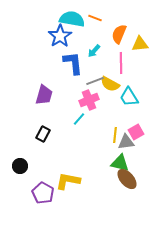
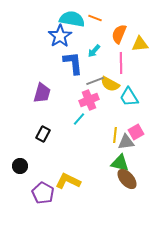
purple trapezoid: moved 2 px left, 2 px up
yellow L-shape: rotated 15 degrees clockwise
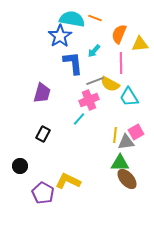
green triangle: rotated 12 degrees counterclockwise
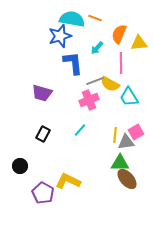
blue star: rotated 15 degrees clockwise
yellow triangle: moved 1 px left, 1 px up
cyan arrow: moved 3 px right, 3 px up
purple trapezoid: rotated 90 degrees clockwise
cyan line: moved 1 px right, 11 px down
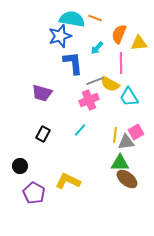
brown ellipse: rotated 10 degrees counterclockwise
purple pentagon: moved 9 px left
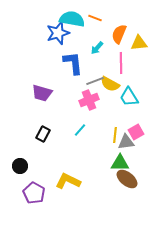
blue star: moved 2 px left, 3 px up
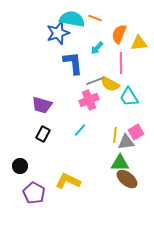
purple trapezoid: moved 12 px down
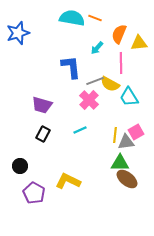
cyan semicircle: moved 1 px up
blue star: moved 40 px left
blue L-shape: moved 2 px left, 4 px down
pink cross: rotated 24 degrees counterclockwise
cyan line: rotated 24 degrees clockwise
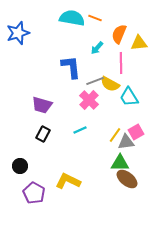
yellow line: rotated 28 degrees clockwise
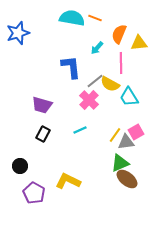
gray line: rotated 18 degrees counterclockwise
green triangle: rotated 24 degrees counterclockwise
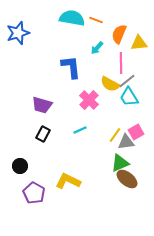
orange line: moved 1 px right, 2 px down
gray line: moved 32 px right
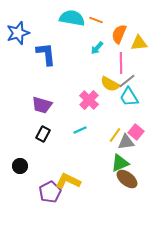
blue L-shape: moved 25 px left, 13 px up
pink square: rotated 21 degrees counterclockwise
purple pentagon: moved 16 px right, 1 px up; rotated 15 degrees clockwise
